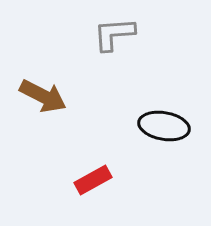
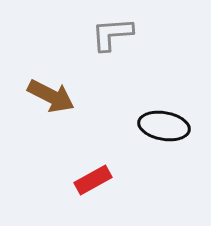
gray L-shape: moved 2 px left
brown arrow: moved 8 px right
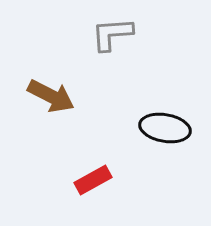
black ellipse: moved 1 px right, 2 px down
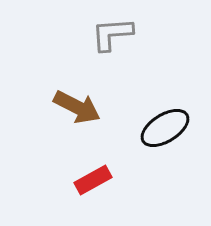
brown arrow: moved 26 px right, 11 px down
black ellipse: rotated 42 degrees counterclockwise
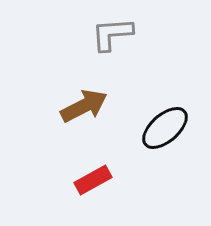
brown arrow: moved 7 px right, 1 px up; rotated 54 degrees counterclockwise
black ellipse: rotated 9 degrees counterclockwise
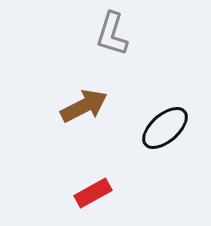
gray L-shape: rotated 69 degrees counterclockwise
red rectangle: moved 13 px down
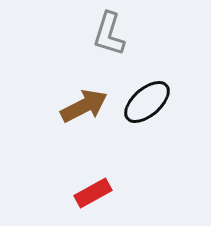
gray L-shape: moved 3 px left
black ellipse: moved 18 px left, 26 px up
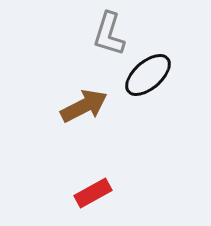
black ellipse: moved 1 px right, 27 px up
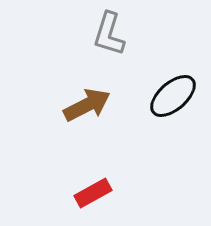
black ellipse: moved 25 px right, 21 px down
brown arrow: moved 3 px right, 1 px up
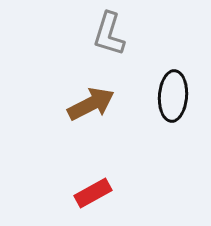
black ellipse: rotated 45 degrees counterclockwise
brown arrow: moved 4 px right, 1 px up
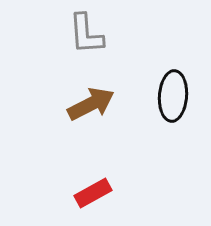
gray L-shape: moved 23 px left; rotated 21 degrees counterclockwise
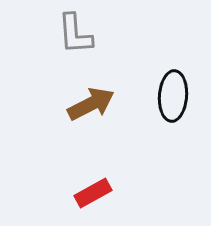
gray L-shape: moved 11 px left
